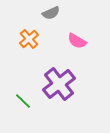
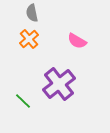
gray semicircle: moved 19 px left; rotated 102 degrees clockwise
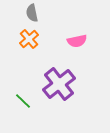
pink semicircle: rotated 42 degrees counterclockwise
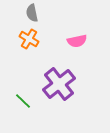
orange cross: rotated 18 degrees counterclockwise
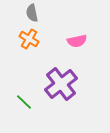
purple cross: moved 2 px right
green line: moved 1 px right, 1 px down
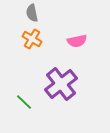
orange cross: moved 3 px right
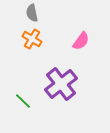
pink semicircle: moved 4 px right; rotated 42 degrees counterclockwise
green line: moved 1 px left, 1 px up
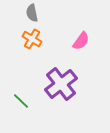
green line: moved 2 px left
